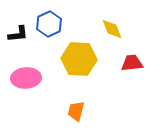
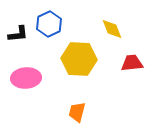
orange trapezoid: moved 1 px right, 1 px down
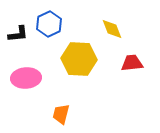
orange trapezoid: moved 16 px left, 2 px down
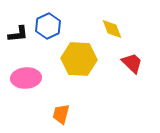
blue hexagon: moved 1 px left, 2 px down
red trapezoid: rotated 50 degrees clockwise
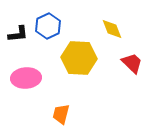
yellow hexagon: moved 1 px up
